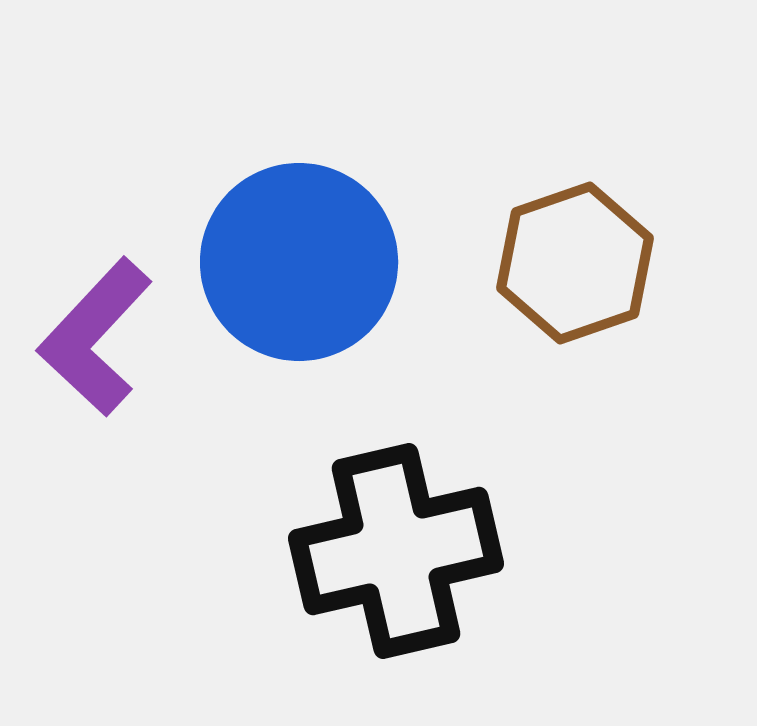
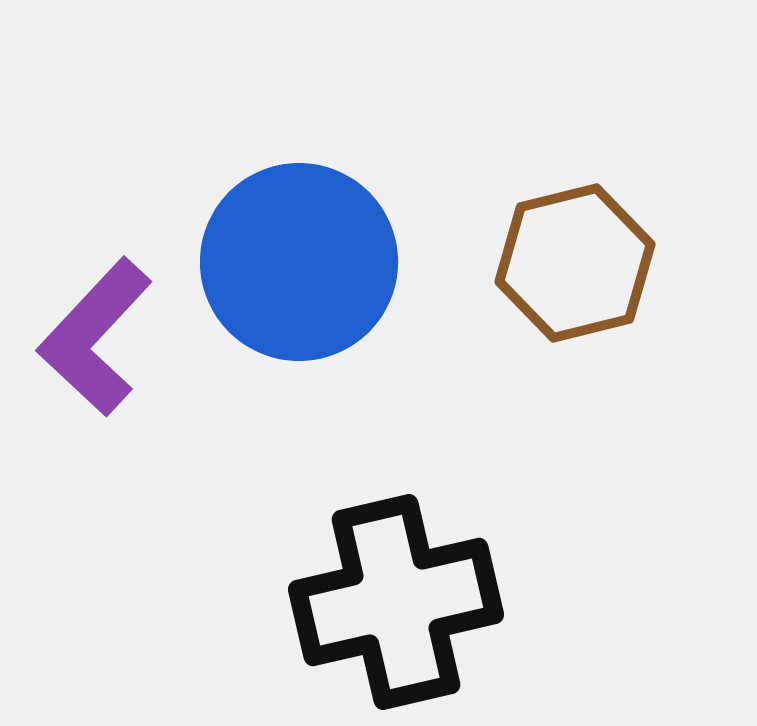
brown hexagon: rotated 5 degrees clockwise
black cross: moved 51 px down
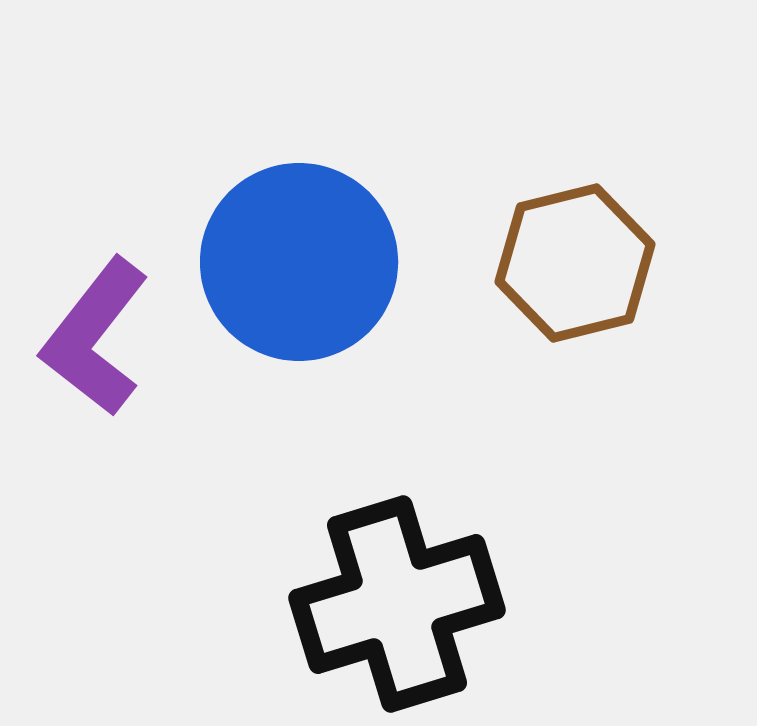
purple L-shape: rotated 5 degrees counterclockwise
black cross: moved 1 px right, 2 px down; rotated 4 degrees counterclockwise
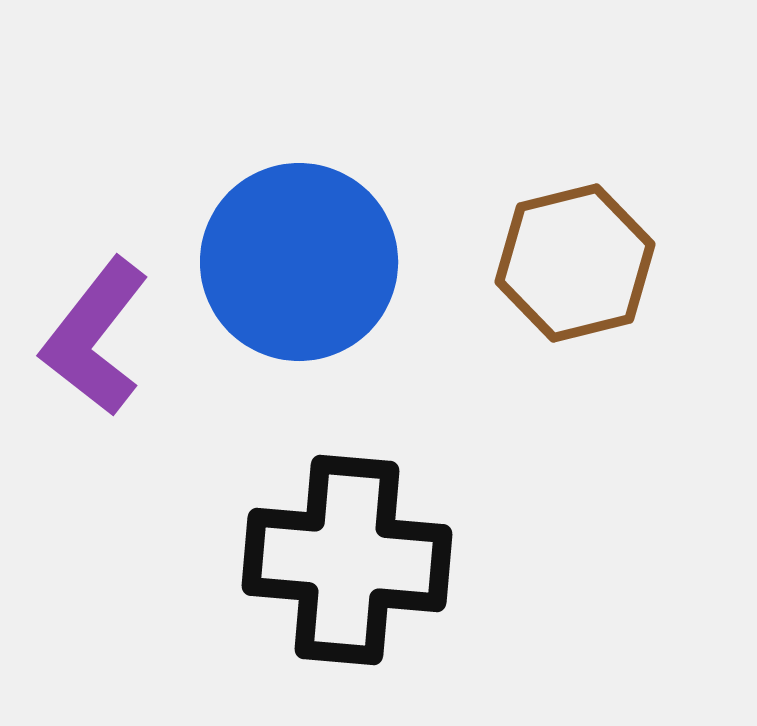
black cross: moved 50 px left, 44 px up; rotated 22 degrees clockwise
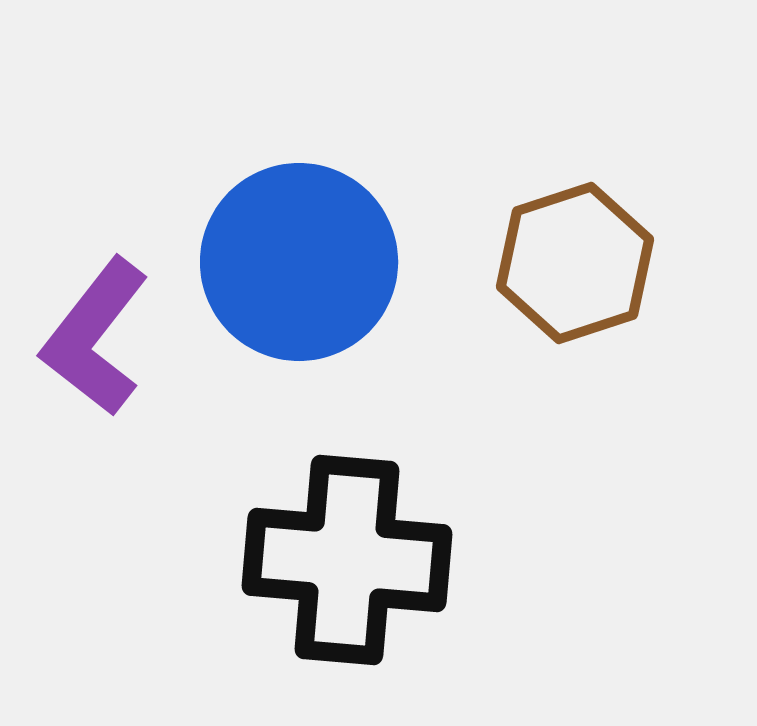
brown hexagon: rotated 4 degrees counterclockwise
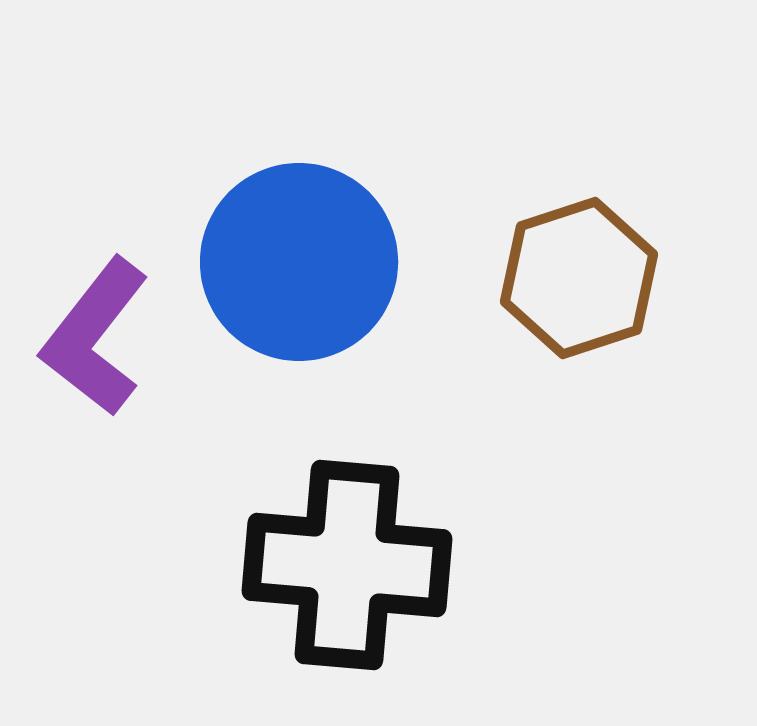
brown hexagon: moved 4 px right, 15 px down
black cross: moved 5 px down
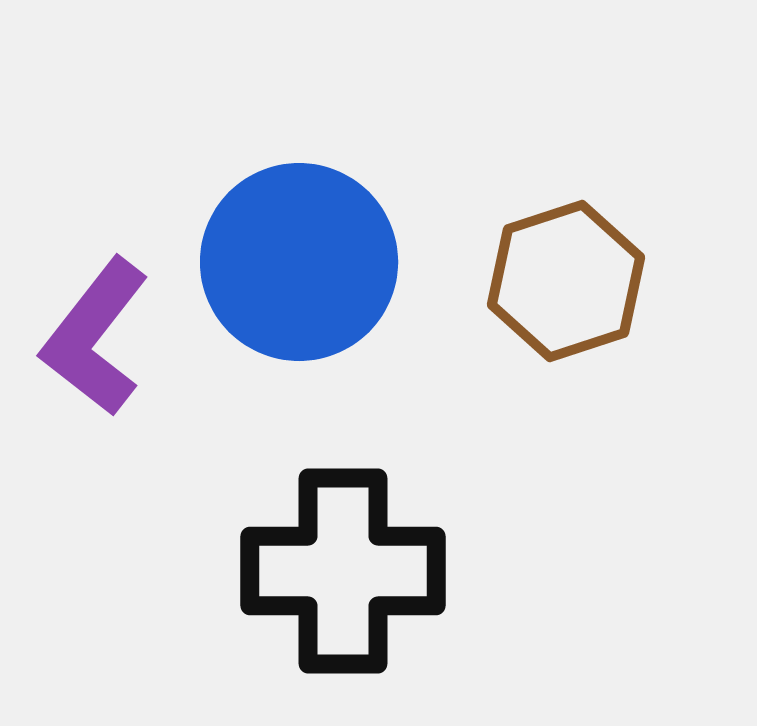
brown hexagon: moved 13 px left, 3 px down
black cross: moved 4 px left, 6 px down; rotated 5 degrees counterclockwise
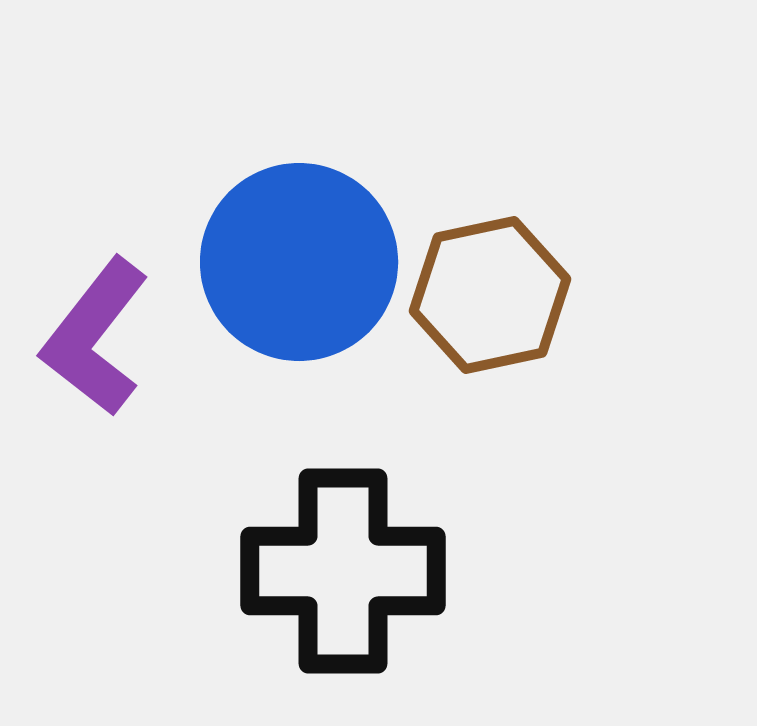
brown hexagon: moved 76 px left, 14 px down; rotated 6 degrees clockwise
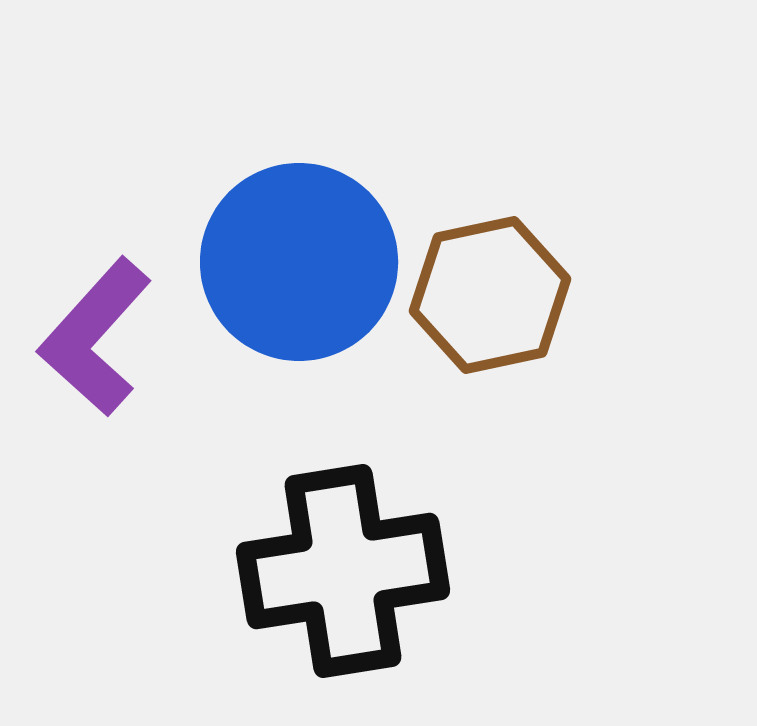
purple L-shape: rotated 4 degrees clockwise
black cross: rotated 9 degrees counterclockwise
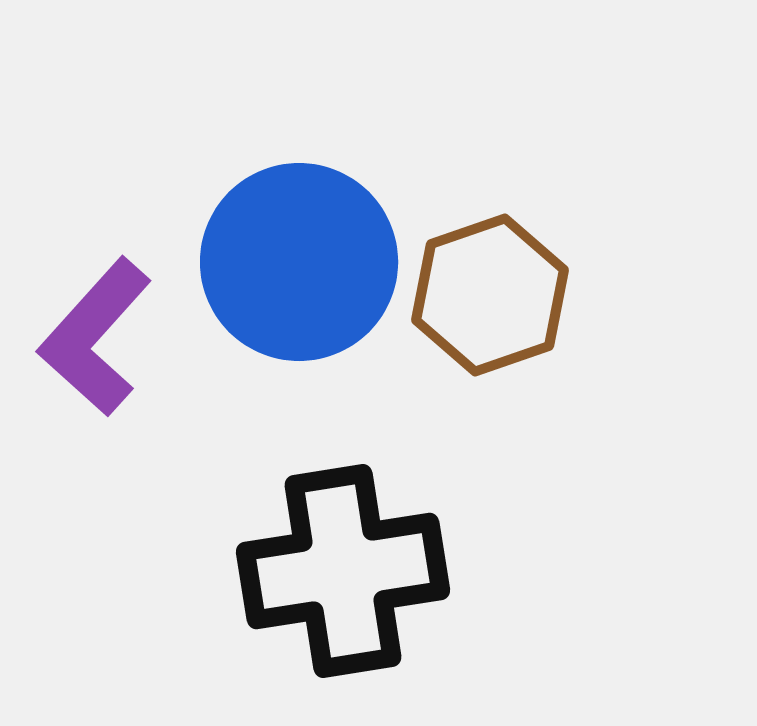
brown hexagon: rotated 7 degrees counterclockwise
